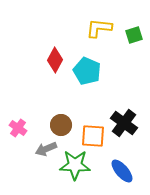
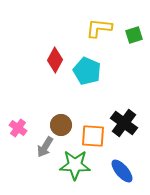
gray arrow: moved 1 px left, 2 px up; rotated 35 degrees counterclockwise
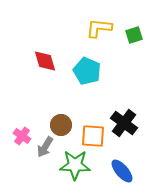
red diamond: moved 10 px left, 1 px down; rotated 45 degrees counterclockwise
pink cross: moved 4 px right, 8 px down
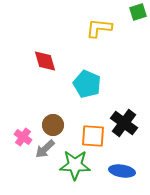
green square: moved 4 px right, 23 px up
cyan pentagon: moved 13 px down
brown circle: moved 8 px left
pink cross: moved 1 px right, 1 px down
gray arrow: moved 2 px down; rotated 15 degrees clockwise
blue ellipse: rotated 40 degrees counterclockwise
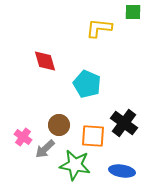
green square: moved 5 px left; rotated 18 degrees clockwise
brown circle: moved 6 px right
green star: rotated 8 degrees clockwise
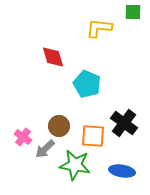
red diamond: moved 8 px right, 4 px up
brown circle: moved 1 px down
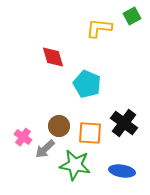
green square: moved 1 px left, 4 px down; rotated 30 degrees counterclockwise
orange square: moved 3 px left, 3 px up
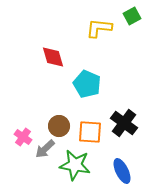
orange square: moved 1 px up
blue ellipse: rotated 55 degrees clockwise
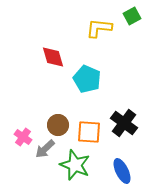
cyan pentagon: moved 5 px up
brown circle: moved 1 px left, 1 px up
orange square: moved 1 px left
green star: rotated 12 degrees clockwise
